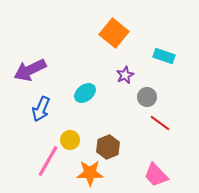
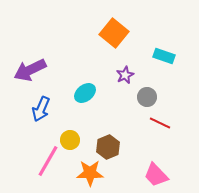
red line: rotated 10 degrees counterclockwise
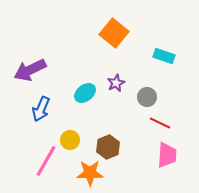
purple star: moved 9 px left, 8 px down
pink line: moved 2 px left
pink trapezoid: moved 11 px right, 20 px up; rotated 132 degrees counterclockwise
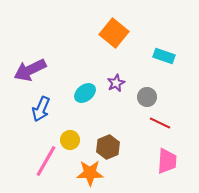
pink trapezoid: moved 6 px down
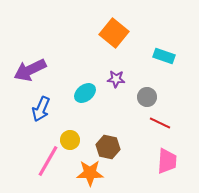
purple star: moved 4 px up; rotated 30 degrees clockwise
brown hexagon: rotated 25 degrees counterclockwise
pink line: moved 2 px right
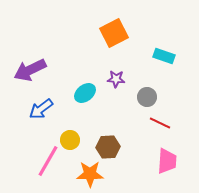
orange square: rotated 24 degrees clockwise
blue arrow: rotated 30 degrees clockwise
brown hexagon: rotated 15 degrees counterclockwise
orange star: moved 1 px down
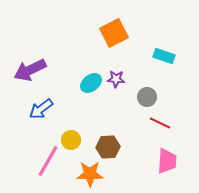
cyan ellipse: moved 6 px right, 10 px up
yellow circle: moved 1 px right
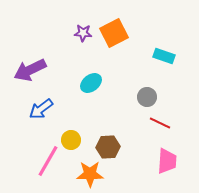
purple star: moved 33 px left, 46 px up
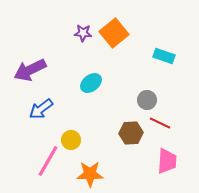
orange square: rotated 12 degrees counterclockwise
gray circle: moved 3 px down
brown hexagon: moved 23 px right, 14 px up
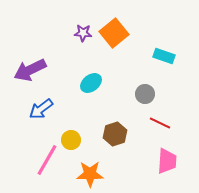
gray circle: moved 2 px left, 6 px up
brown hexagon: moved 16 px left, 1 px down; rotated 15 degrees counterclockwise
pink line: moved 1 px left, 1 px up
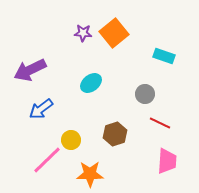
pink line: rotated 16 degrees clockwise
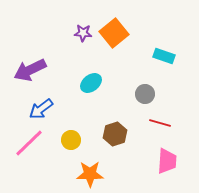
red line: rotated 10 degrees counterclockwise
pink line: moved 18 px left, 17 px up
